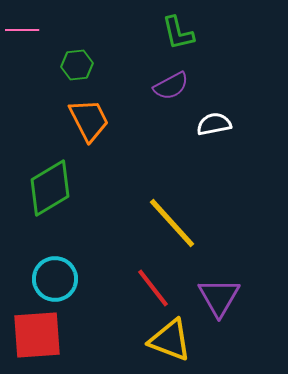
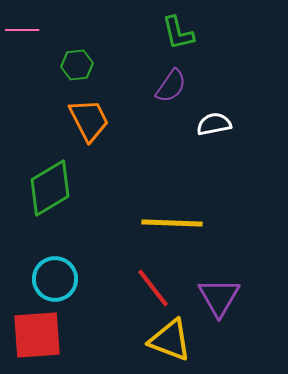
purple semicircle: rotated 27 degrees counterclockwise
yellow line: rotated 46 degrees counterclockwise
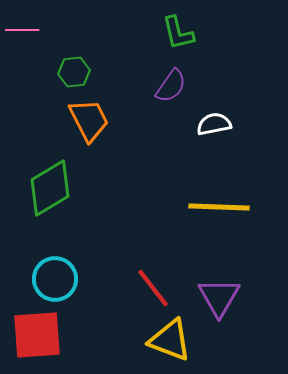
green hexagon: moved 3 px left, 7 px down
yellow line: moved 47 px right, 16 px up
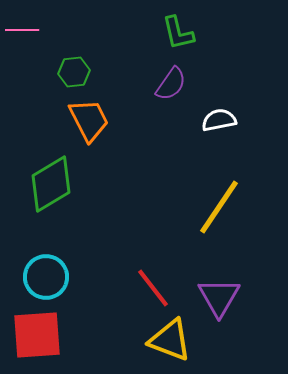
purple semicircle: moved 2 px up
white semicircle: moved 5 px right, 4 px up
green diamond: moved 1 px right, 4 px up
yellow line: rotated 58 degrees counterclockwise
cyan circle: moved 9 px left, 2 px up
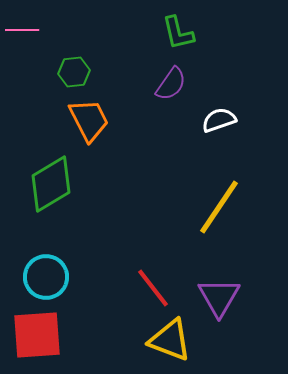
white semicircle: rotated 8 degrees counterclockwise
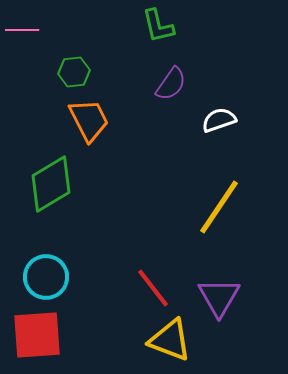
green L-shape: moved 20 px left, 7 px up
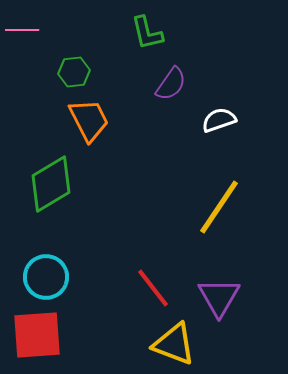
green L-shape: moved 11 px left, 7 px down
yellow triangle: moved 4 px right, 4 px down
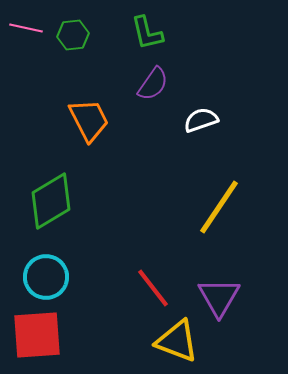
pink line: moved 4 px right, 2 px up; rotated 12 degrees clockwise
green hexagon: moved 1 px left, 37 px up
purple semicircle: moved 18 px left
white semicircle: moved 18 px left
green diamond: moved 17 px down
yellow triangle: moved 3 px right, 3 px up
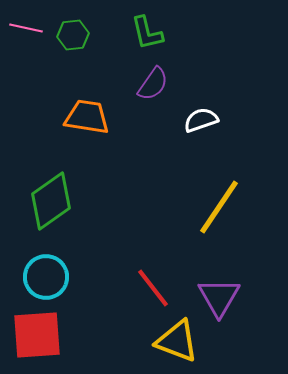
orange trapezoid: moved 2 px left, 3 px up; rotated 54 degrees counterclockwise
green diamond: rotated 4 degrees counterclockwise
